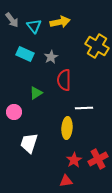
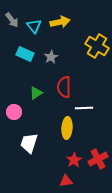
red semicircle: moved 7 px down
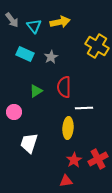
green triangle: moved 2 px up
yellow ellipse: moved 1 px right
